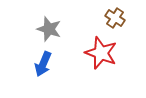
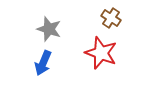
brown cross: moved 4 px left
blue arrow: moved 1 px up
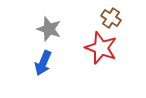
red star: moved 5 px up
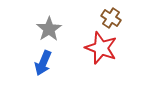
gray star: rotated 20 degrees clockwise
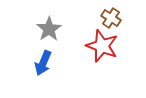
red star: moved 1 px right, 2 px up
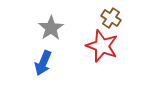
gray star: moved 2 px right, 1 px up
